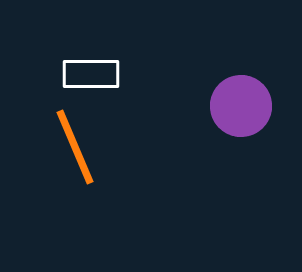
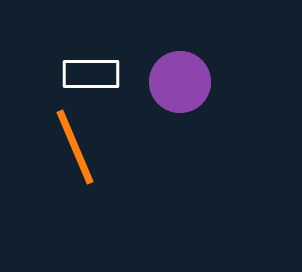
purple circle: moved 61 px left, 24 px up
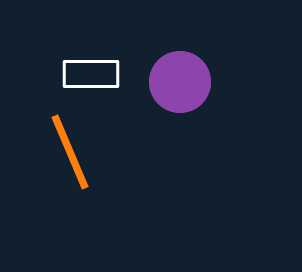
orange line: moved 5 px left, 5 px down
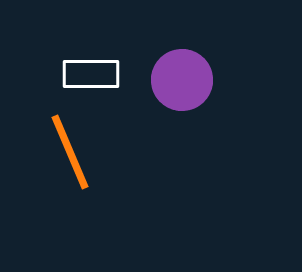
purple circle: moved 2 px right, 2 px up
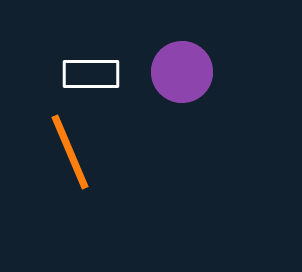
purple circle: moved 8 px up
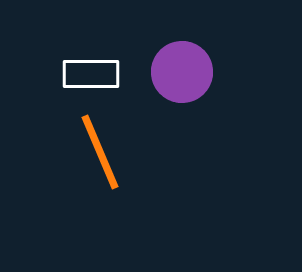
orange line: moved 30 px right
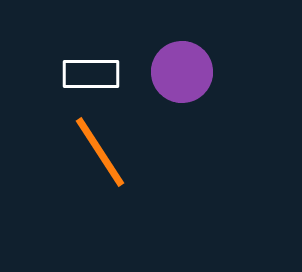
orange line: rotated 10 degrees counterclockwise
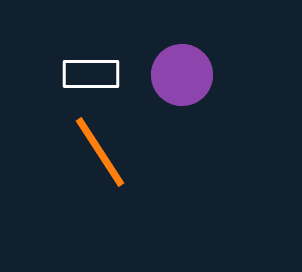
purple circle: moved 3 px down
